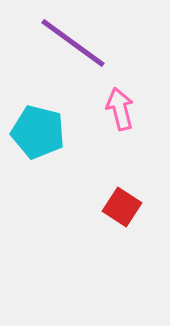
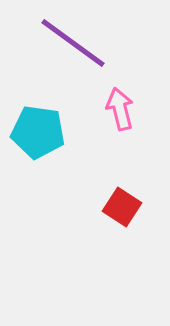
cyan pentagon: rotated 6 degrees counterclockwise
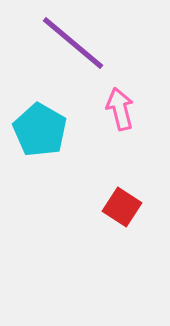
purple line: rotated 4 degrees clockwise
cyan pentagon: moved 2 px right, 2 px up; rotated 22 degrees clockwise
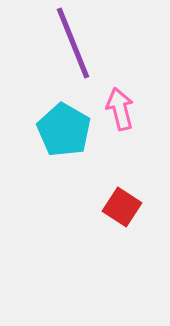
purple line: rotated 28 degrees clockwise
cyan pentagon: moved 24 px right
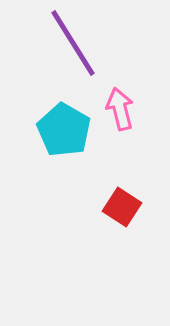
purple line: rotated 10 degrees counterclockwise
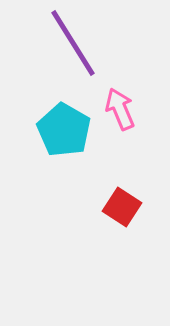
pink arrow: rotated 9 degrees counterclockwise
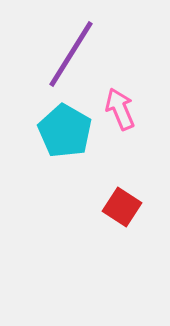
purple line: moved 2 px left, 11 px down; rotated 64 degrees clockwise
cyan pentagon: moved 1 px right, 1 px down
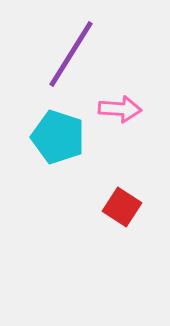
pink arrow: rotated 117 degrees clockwise
cyan pentagon: moved 7 px left, 6 px down; rotated 12 degrees counterclockwise
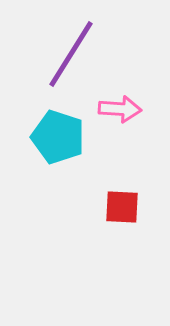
red square: rotated 30 degrees counterclockwise
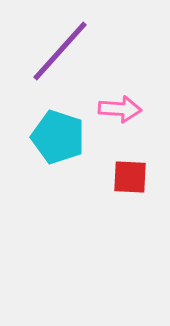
purple line: moved 11 px left, 3 px up; rotated 10 degrees clockwise
red square: moved 8 px right, 30 px up
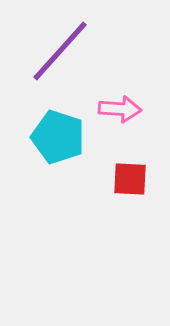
red square: moved 2 px down
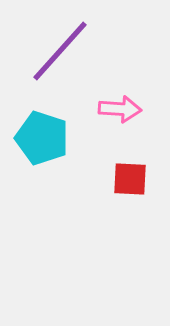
cyan pentagon: moved 16 px left, 1 px down
